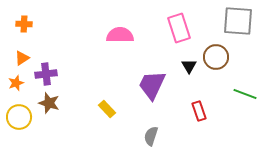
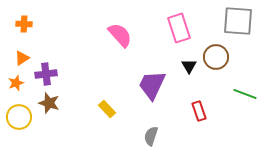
pink semicircle: rotated 48 degrees clockwise
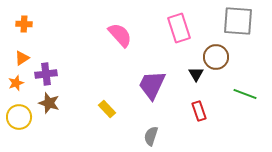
black triangle: moved 7 px right, 8 px down
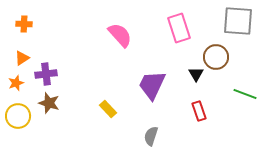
yellow rectangle: moved 1 px right
yellow circle: moved 1 px left, 1 px up
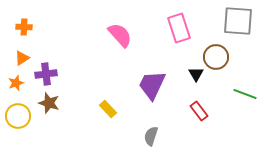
orange cross: moved 3 px down
red rectangle: rotated 18 degrees counterclockwise
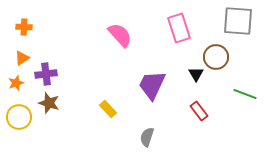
yellow circle: moved 1 px right, 1 px down
gray semicircle: moved 4 px left, 1 px down
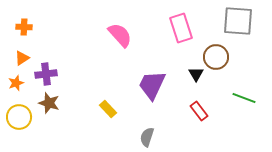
pink rectangle: moved 2 px right
green line: moved 1 px left, 4 px down
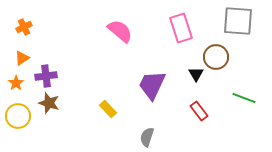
orange cross: rotated 28 degrees counterclockwise
pink semicircle: moved 4 px up; rotated 8 degrees counterclockwise
purple cross: moved 2 px down
orange star: rotated 14 degrees counterclockwise
yellow circle: moved 1 px left, 1 px up
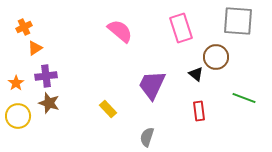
orange triangle: moved 13 px right, 10 px up
black triangle: rotated 21 degrees counterclockwise
red rectangle: rotated 30 degrees clockwise
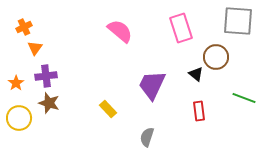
orange triangle: rotated 21 degrees counterclockwise
yellow circle: moved 1 px right, 2 px down
